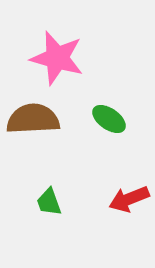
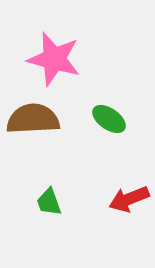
pink star: moved 3 px left, 1 px down
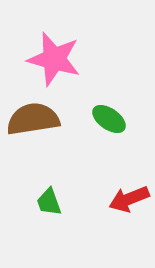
brown semicircle: rotated 6 degrees counterclockwise
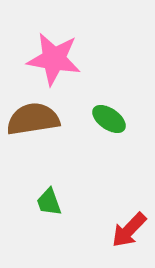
pink star: rotated 6 degrees counterclockwise
red arrow: moved 31 px down; rotated 24 degrees counterclockwise
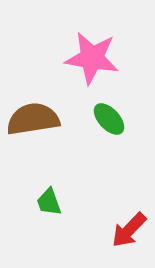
pink star: moved 38 px right, 1 px up
green ellipse: rotated 12 degrees clockwise
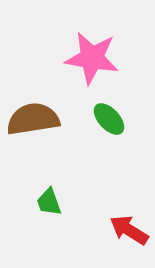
red arrow: rotated 78 degrees clockwise
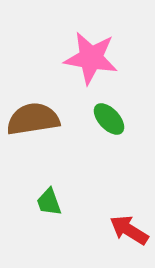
pink star: moved 1 px left
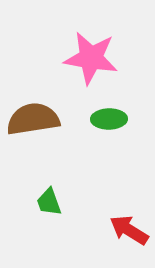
green ellipse: rotated 48 degrees counterclockwise
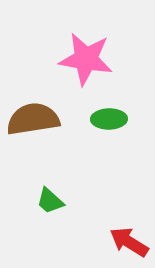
pink star: moved 5 px left, 1 px down
green trapezoid: moved 1 px right, 1 px up; rotated 28 degrees counterclockwise
red arrow: moved 12 px down
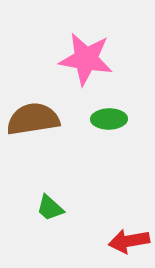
green trapezoid: moved 7 px down
red arrow: moved 1 px up; rotated 42 degrees counterclockwise
